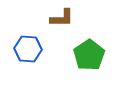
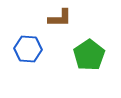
brown L-shape: moved 2 px left
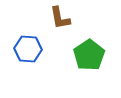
brown L-shape: rotated 80 degrees clockwise
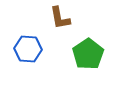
green pentagon: moved 1 px left, 1 px up
